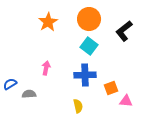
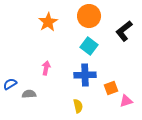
orange circle: moved 3 px up
pink triangle: rotated 24 degrees counterclockwise
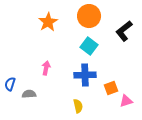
blue semicircle: rotated 40 degrees counterclockwise
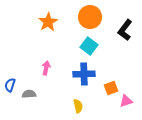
orange circle: moved 1 px right, 1 px down
black L-shape: moved 1 px right, 1 px up; rotated 15 degrees counterclockwise
blue cross: moved 1 px left, 1 px up
blue semicircle: moved 1 px down
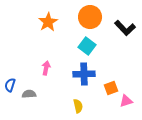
black L-shape: moved 2 px up; rotated 80 degrees counterclockwise
cyan square: moved 2 px left
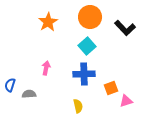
cyan square: rotated 12 degrees clockwise
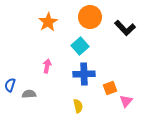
cyan square: moved 7 px left
pink arrow: moved 1 px right, 2 px up
orange square: moved 1 px left
pink triangle: rotated 32 degrees counterclockwise
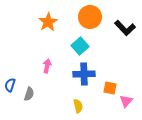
orange square: rotated 32 degrees clockwise
gray semicircle: rotated 112 degrees clockwise
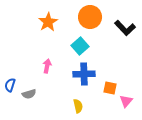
gray semicircle: rotated 56 degrees clockwise
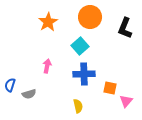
black L-shape: rotated 65 degrees clockwise
